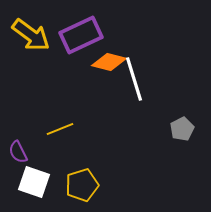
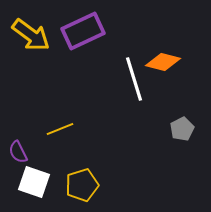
purple rectangle: moved 2 px right, 4 px up
orange diamond: moved 54 px right
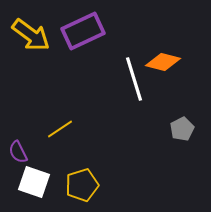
yellow line: rotated 12 degrees counterclockwise
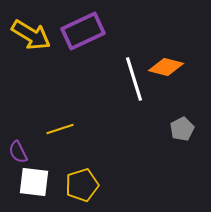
yellow arrow: rotated 6 degrees counterclockwise
orange diamond: moved 3 px right, 5 px down
yellow line: rotated 16 degrees clockwise
white square: rotated 12 degrees counterclockwise
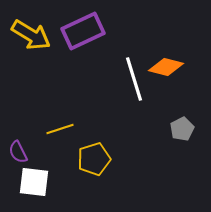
yellow pentagon: moved 12 px right, 26 px up
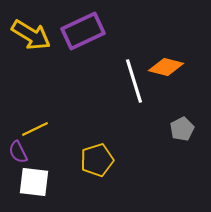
white line: moved 2 px down
yellow line: moved 25 px left; rotated 8 degrees counterclockwise
yellow pentagon: moved 3 px right, 1 px down
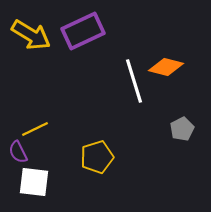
yellow pentagon: moved 3 px up
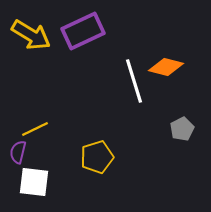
purple semicircle: rotated 40 degrees clockwise
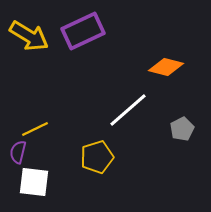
yellow arrow: moved 2 px left, 1 px down
white line: moved 6 px left, 29 px down; rotated 66 degrees clockwise
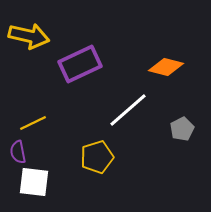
purple rectangle: moved 3 px left, 33 px down
yellow arrow: rotated 18 degrees counterclockwise
yellow line: moved 2 px left, 6 px up
purple semicircle: rotated 25 degrees counterclockwise
